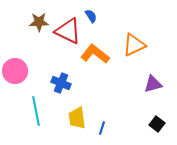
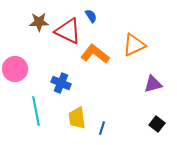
pink circle: moved 2 px up
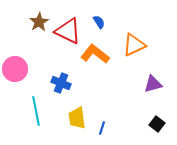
blue semicircle: moved 8 px right, 6 px down
brown star: rotated 30 degrees counterclockwise
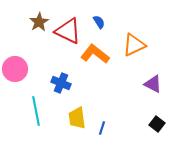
purple triangle: rotated 42 degrees clockwise
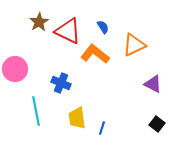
blue semicircle: moved 4 px right, 5 px down
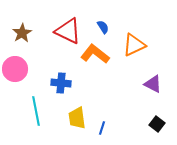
brown star: moved 17 px left, 11 px down
blue cross: rotated 18 degrees counterclockwise
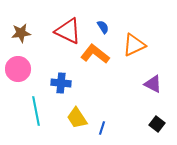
brown star: moved 1 px left; rotated 24 degrees clockwise
pink circle: moved 3 px right
yellow trapezoid: rotated 25 degrees counterclockwise
